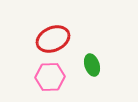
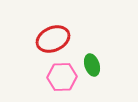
pink hexagon: moved 12 px right
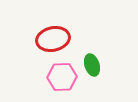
red ellipse: rotated 12 degrees clockwise
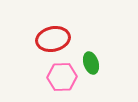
green ellipse: moved 1 px left, 2 px up
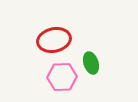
red ellipse: moved 1 px right, 1 px down
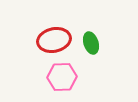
green ellipse: moved 20 px up
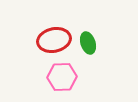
green ellipse: moved 3 px left
